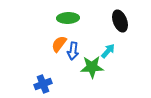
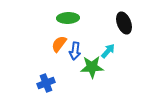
black ellipse: moved 4 px right, 2 px down
blue arrow: moved 2 px right
blue cross: moved 3 px right, 1 px up
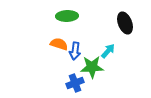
green ellipse: moved 1 px left, 2 px up
black ellipse: moved 1 px right
orange semicircle: rotated 72 degrees clockwise
blue cross: moved 29 px right
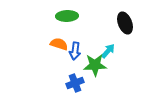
green star: moved 3 px right, 2 px up
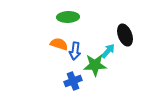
green ellipse: moved 1 px right, 1 px down
black ellipse: moved 12 px down
blue cross: moved 2 px left, 2 px up
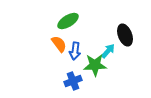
green ellipse: moved 4 px down; rotated 30 degrees counterclockwise
orange semicircle: rotated 36 degrees clockwise
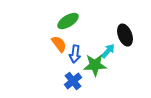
blue arrow: moved 3 px down
blue cross: rotated 18 degrees counterclockwise
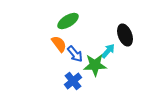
blue arrow: rotated 48 degrees counterclockwise
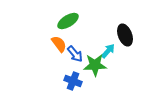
blue cross: rotated 30 degrees counterclockwise
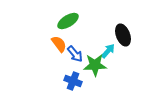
black ellipse: moved 2 px left
